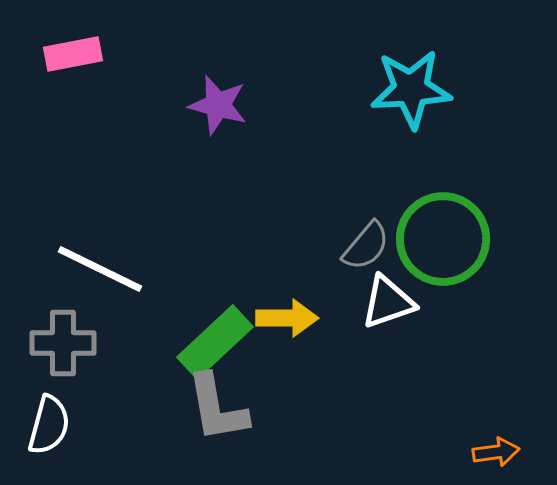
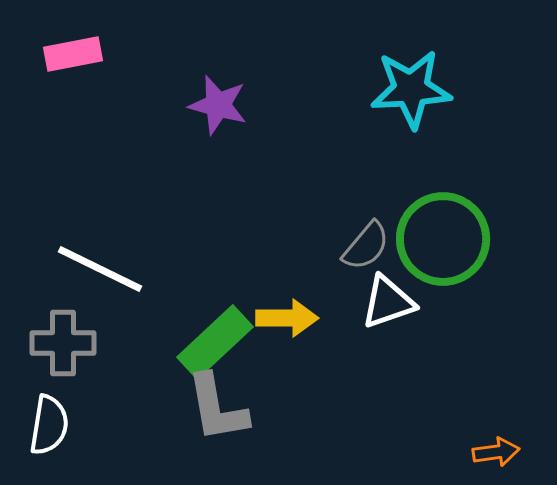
white semicircle: rotated 6 degrees counterclockwise
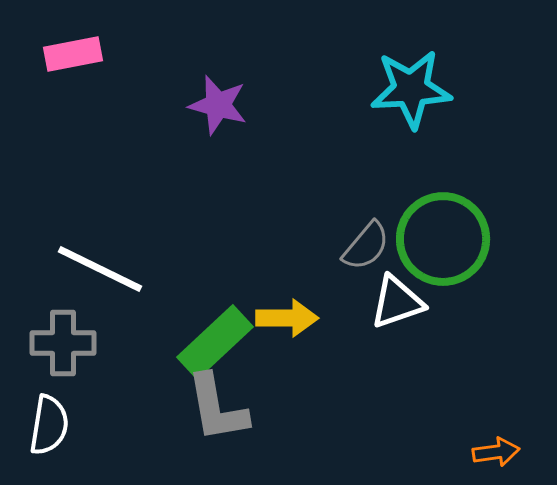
white triangle: moved 9 px right
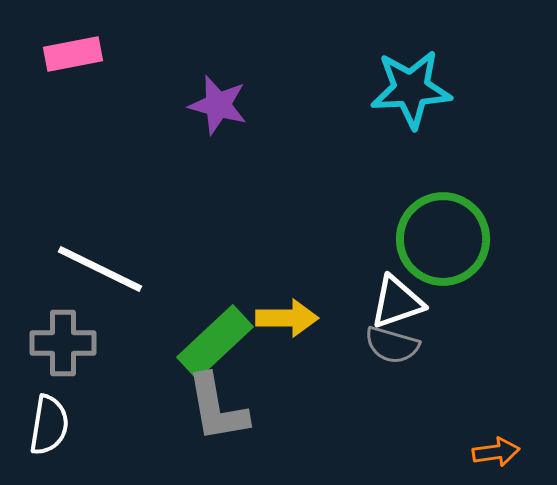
gray semicircle: moved 26 px right, 99 px down; rotated 66 degrees clockwise
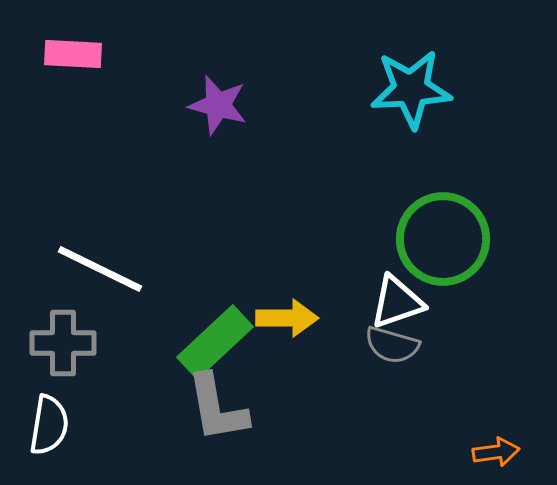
pink rectangle: rotated 14 degrees clockwise
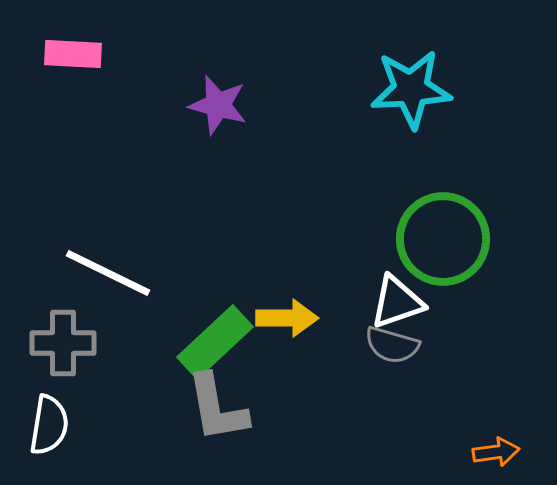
white line: moved 8 px right, 4 px down
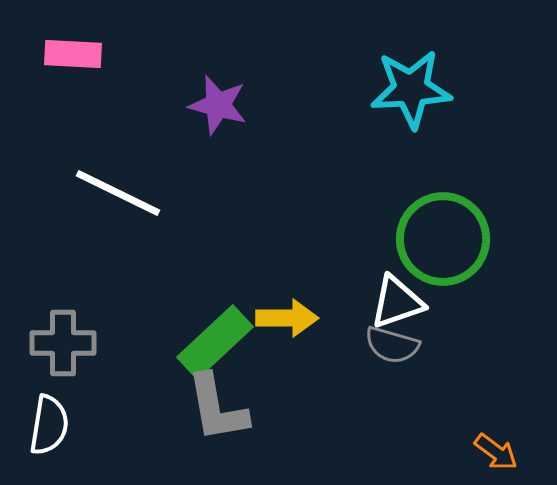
white line: moved 10 px right, 80 px up
orange arrow: rotated 45 degrees clockwise
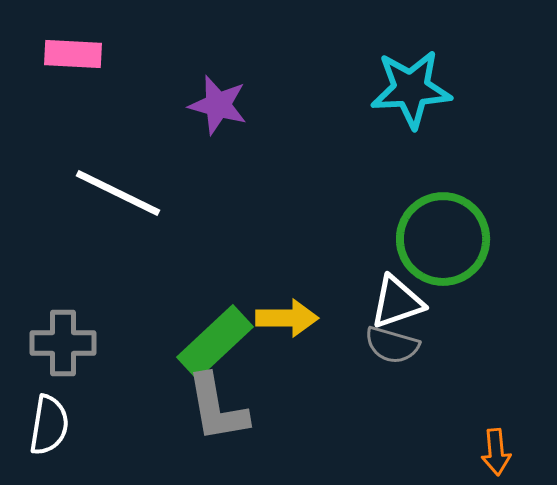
orange arrow: rotated 48 degrees clockwise
